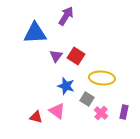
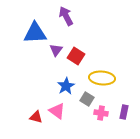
purple arrow: rotated 60 degrees counterclockwise
purple triangle: moved 6 px up
blue star: rotated 24 degrees clockwise
pink cross: rotated 32 degrees counterclockwise
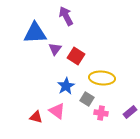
purple triangle: moved 1 px left, 1 px up
purple rectangle: moved 6 px right; rotated 40 degrees clockwise
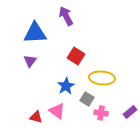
purple triangle: moved 25 px left, 12 px down
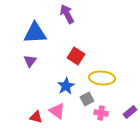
purple arrow: moved 1 px right, 2 px up
gray square: rotated 32 degrees clockwise
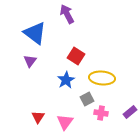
blue triangle: rotated 40 degrees clockwise
blue star: moved 6 px up
pink triangle: moved 8 px right, 11 px down; rotated 30 degrees clockwise
red triangle: moved 2 px right; rotated 48 degrees clockwise
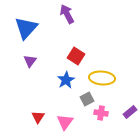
blue triangle: moved 9 px left, 5 px up; rotated 35 degrees clockwise
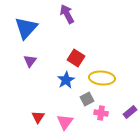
red square: moved 2 px down
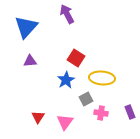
blue triangle: moved 1 px up
purple triangle: rotated 48 degrees clockwise
gray square: moved 1 px left
purple rectangle: rotated 72 degrees counterclockwise
